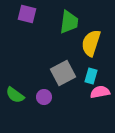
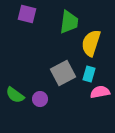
cyan rectangle: moved 2 px left, 2 px up
purple circle: moved 4 px left, 2 px down
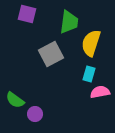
gray square: moved 12 px left, 19 px up
green semicircle: moved 5 px down
purple circle: moved 5 px left, 15 px down
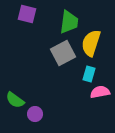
gray square: moved 12 px right, 1 px up
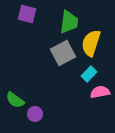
cyan rectangle: rotated 28 degrees clockwise
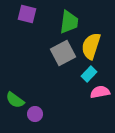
yellow semicircle: moved 3 px down
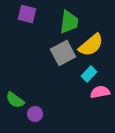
yellow semicircle: moved 1 px up; rotated 148 degrees counterclockwise
